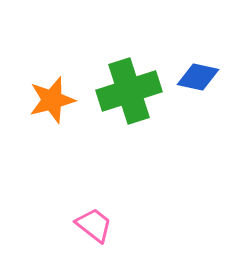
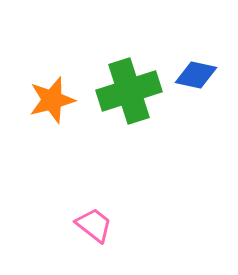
blue diamond: moved 2 px left, 2 px up
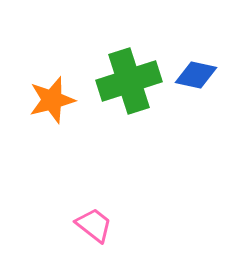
green cross: moved 10 px up
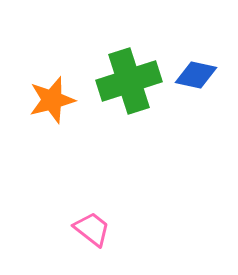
pink trapezoid: moved 2 px left, 4 px down
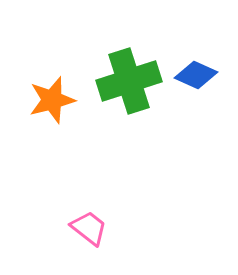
blue diamond: rotated 12 degrees clockwise
pink trapezoid: moved 3 px left, 1 px up
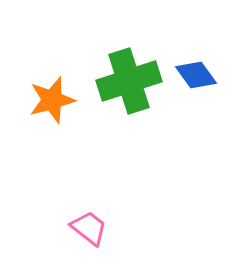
blue diamond: rotated 30 degrees clockwise
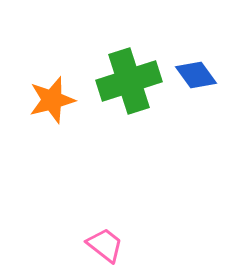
pink trapezoid: moved 16 px right, 17 px down
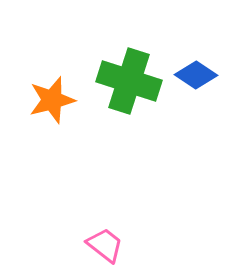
blue diamond: rotated 21 degrees counterclockwise
green cross: rotated 36 degrees clockwise
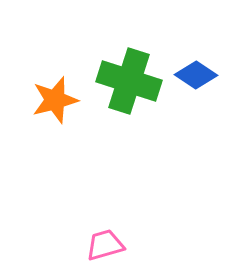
orange star: moved 3 px right
pink trapezoid: rotated 54 degrees counterclockwise
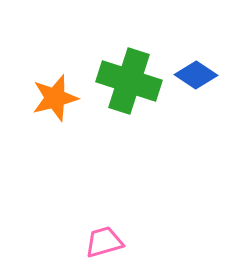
orange star: moved 2 px up
pink trapezoid: moved 1 px left, 3 px up
